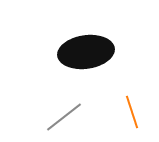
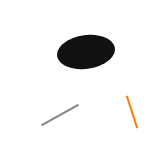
gray line: moved 4 px left, 2 px up; rotated 9 degrees clockwise
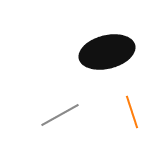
black ellipse: moved 21 px right; rotated 6 degrees counterclockwise
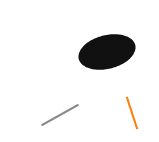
orange line: moved 1 px down
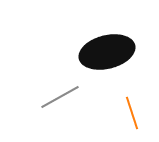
gray line: moved 18 px up
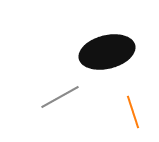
orange line: moved 1 px right, 1 px up
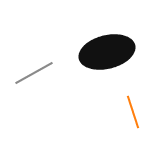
gray line: moved 26 px left, 24 px up
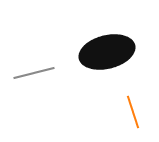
gray line: rotated 15 degrees clockwise
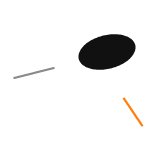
orange line: rotated 16 degrees counterclockwise
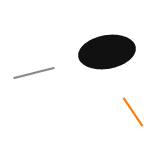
black ellipse: rotated 4 degrees clockwise
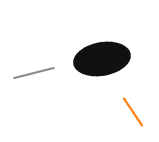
black ellipse: moved 5 px left, 7 px down
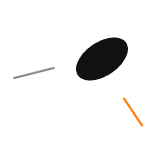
black ellipse: rotated 24 degrees counterclockwise
